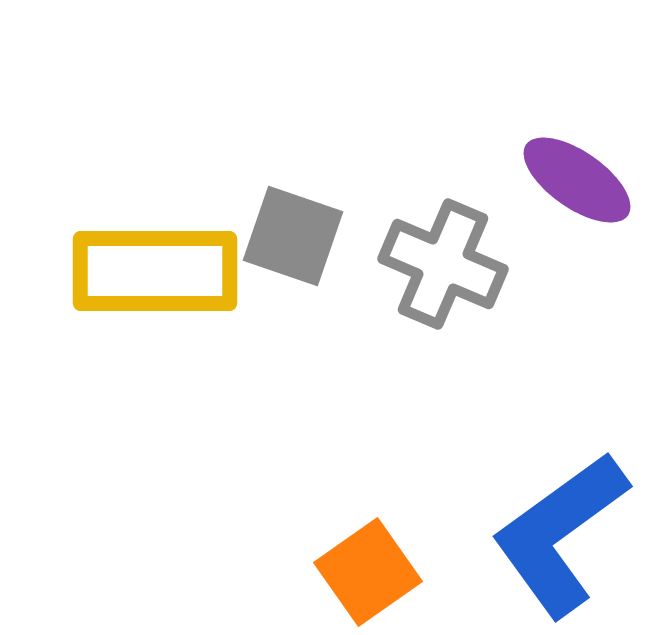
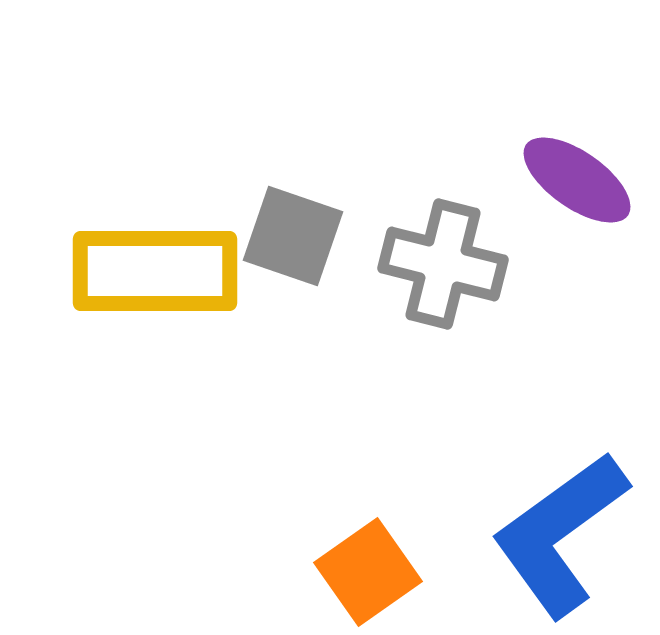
gray cross: rotated 9 degrees counterclockwise
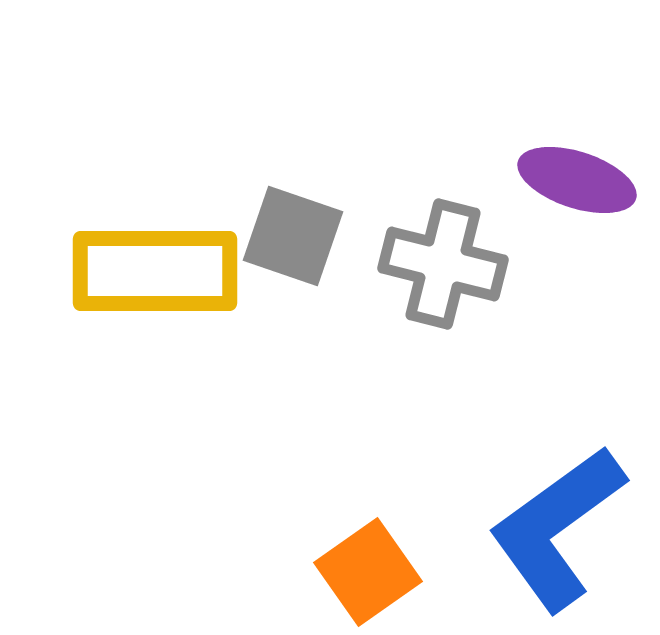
purple ellipse: rotated 17 degrees counterclockwise
blue L-shape: moved 3 px left, 6 px up
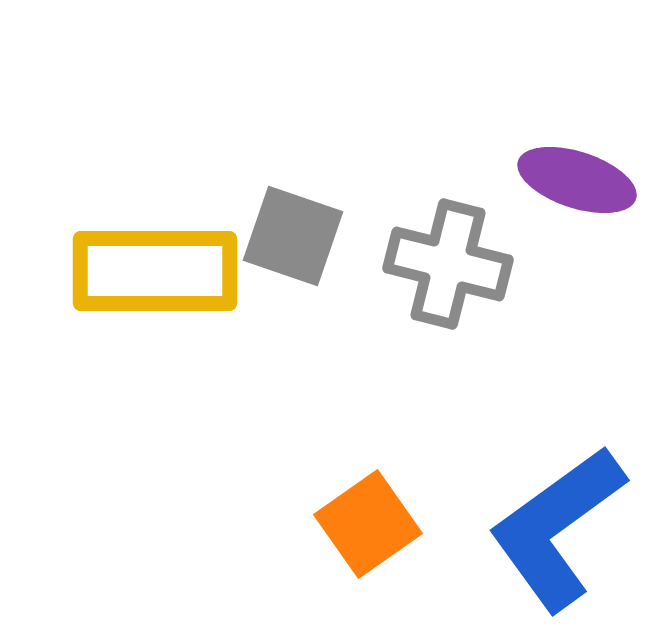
gray cross: moved 5 px right
orange square: moved 48 px up
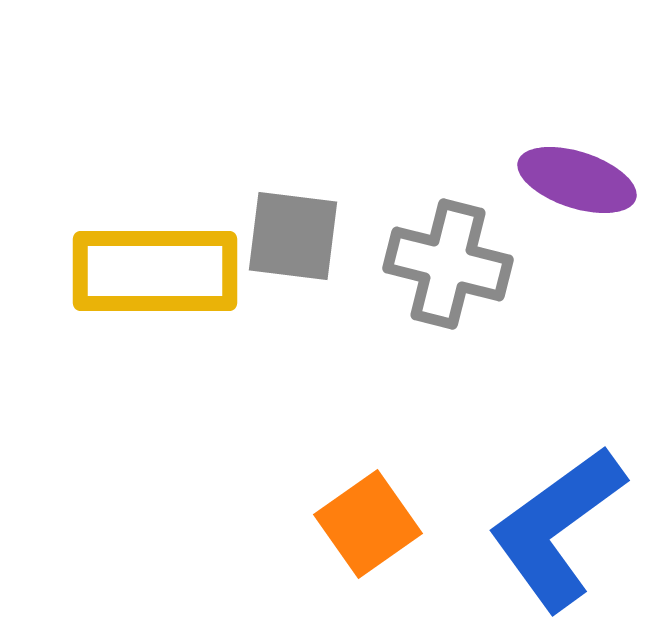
gray square: rotated 12 degrees counterclockwise
